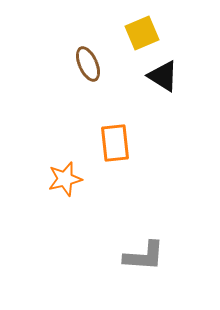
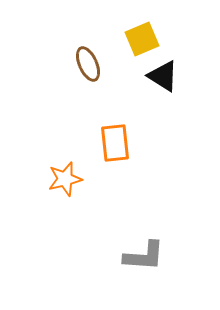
yellow square: moved 6 px down
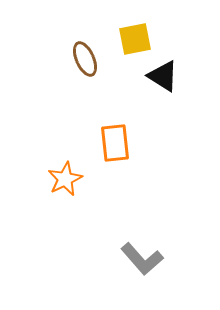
yellow square: moved 7 px left; rotated 12 degrees clockwise
brown ellipse: moved 3 px left, 5 px up
orange star: rotated 12 degrees counterclockwise
gray L-shape: moved 2 px left, 3 px down; rotated 45 degrees clockwise
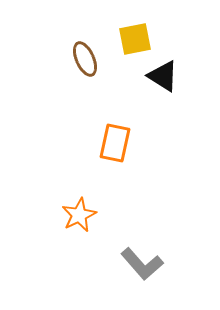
orange rectangle: rotated 18 degrees clockwise
orange star: moved 14 px right, 36 px down
gray L-shape: moved 5 px down
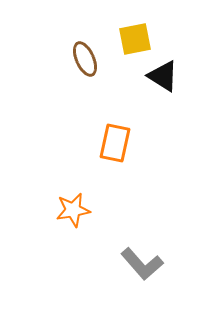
orange star: moved 6 px left, 5 px up; rotated 16 degrees clockwise
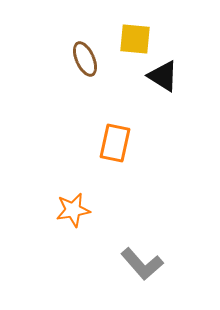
yellow square: rotated 16 degrees clockwise
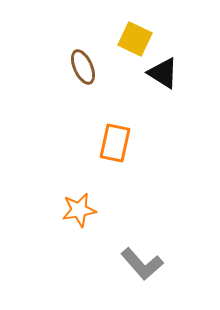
yellow square: rotated 20 degrees clockwise
brown ellipse: moved 2 px left, 8 px down
black triangle: moved 3 px up
orange star: moved 6 px right
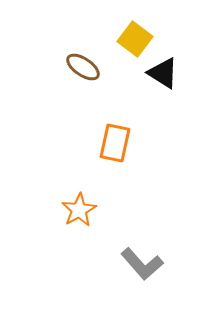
yellow square: rotated 12 degrees clockwise
brown ellipse: rotated 32 degrees counterclockwise
orange star: rotated 20 degrees counterclockwise
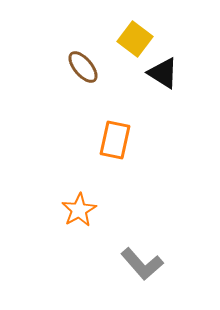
brown ellipse: rotated 16 degrees clockwise
orange rectangle: moved 3 px up
